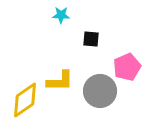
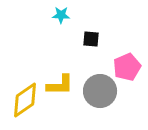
yellow L-shape: moved 4 px down
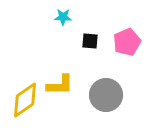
cyan star: moved 2 px right, 2 px down
black square: moved 1 px left, 2 px down
pink pentagon: moved 25 px up
gray circle: moved 6 px right, 4 px down
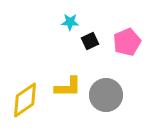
cyan star: moved 7 px right, 5 px down
black square: rotated 30 degrees counterclockwise
yellow L-shape: moved 8 px right, 2 px down
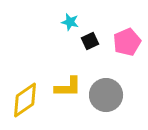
cyan star: rotated 12 degrees clockwise
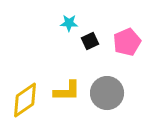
cyan star: moved 1 px left, 1 px down; rotated 12 degrees counterclockwise
yellow L-shape: moved 1 px left, 4 px down
gray circle: moved 1 px right, 2 px up
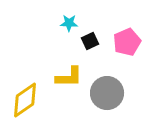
yellow L-shape: moved 2 px right, 14 px up
